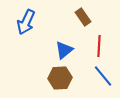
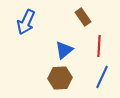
blue line: moved 1 px left, 1 px down; rotated 65 degrees clockwise
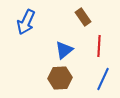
blue line: moved 1 px right, 2 px down
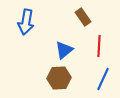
blue arrow: rotated 15 degrees counterclockwise
brown hexagon: moved 1 px left
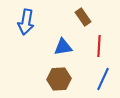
blue triangle: moved 1 px left, 3 px up; rotated 30 degrees clockwise
brown hexagon: moved 1 px down
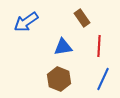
brown rectangle: moved 1 px left, 1 px down
blue arrow: rotated 45 degrees clockwise
brown hexagon: rotated 25 degrees clockwise
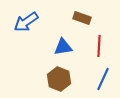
brown rectangle: rotated 36 degrees counterclockwise
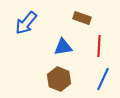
blue arrow: moved 1 px down; rotated 15 degrees counterclockwise
